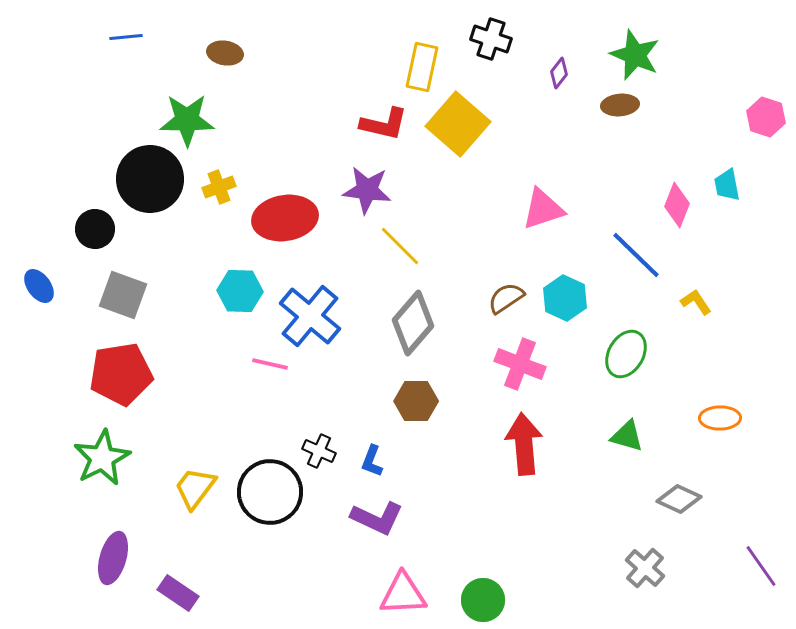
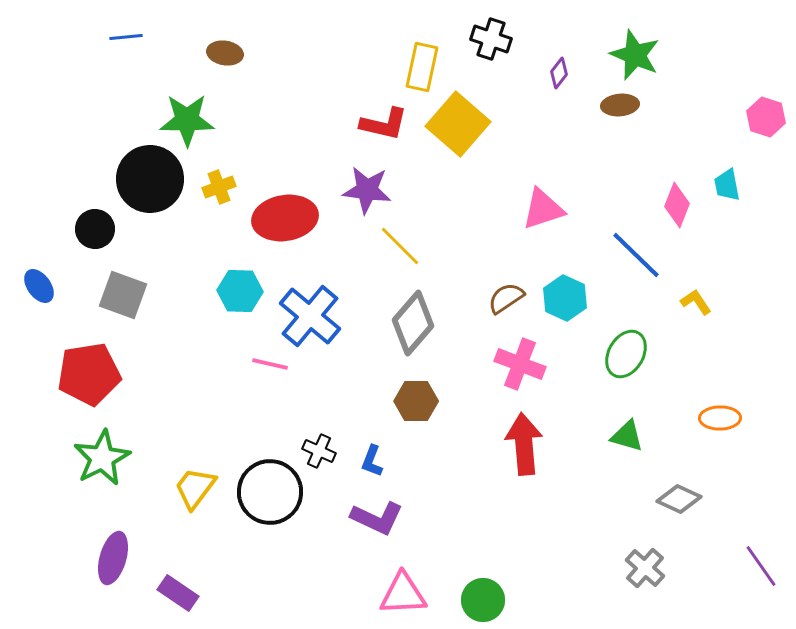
red pentagon at (121, 374): moved 32 px left
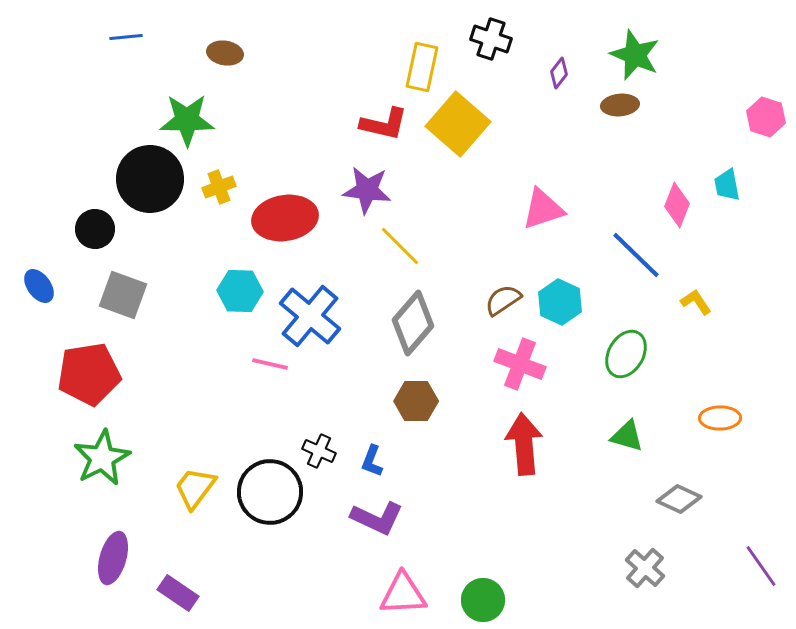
brown semicircle at (506, 298): moved 3 px left, 2 px down
cyan hexagon at (565, 298): moved 5 px left, 4 px down
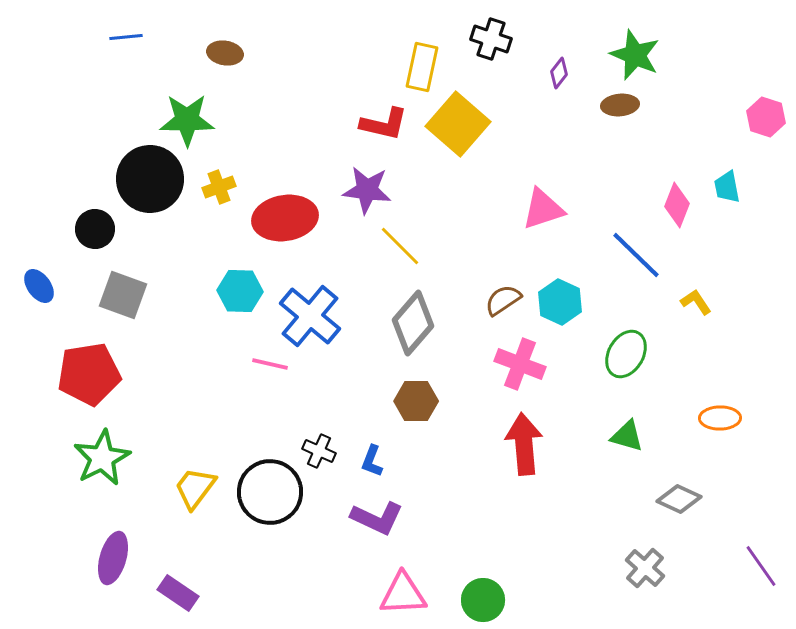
cyan trapezoid at (727, 185): moved 2 px down
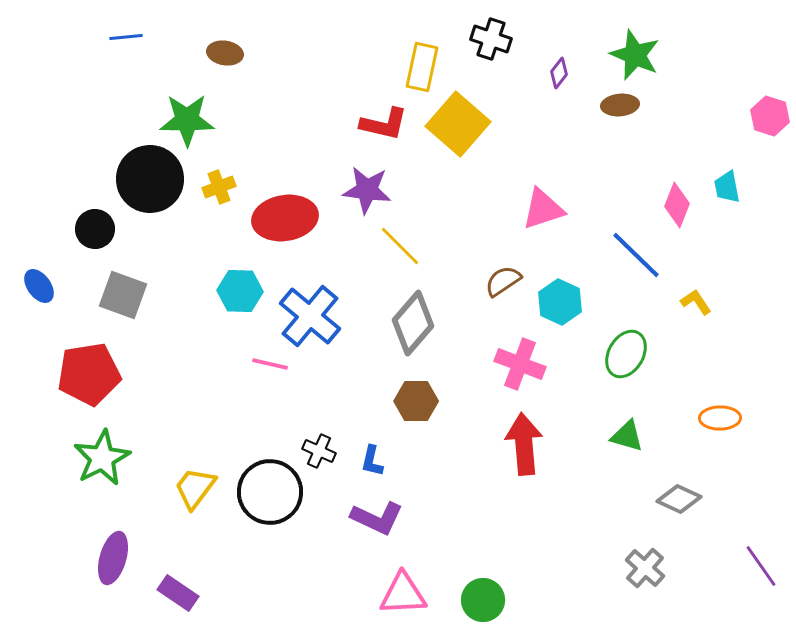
pink hexagon at (766, 117): moved 4 px right, 1 px up
brown semicircle at (503, 300): moved 19 px up
blue L-shape at (372, 461): rotated 8 degrees counterclockwise
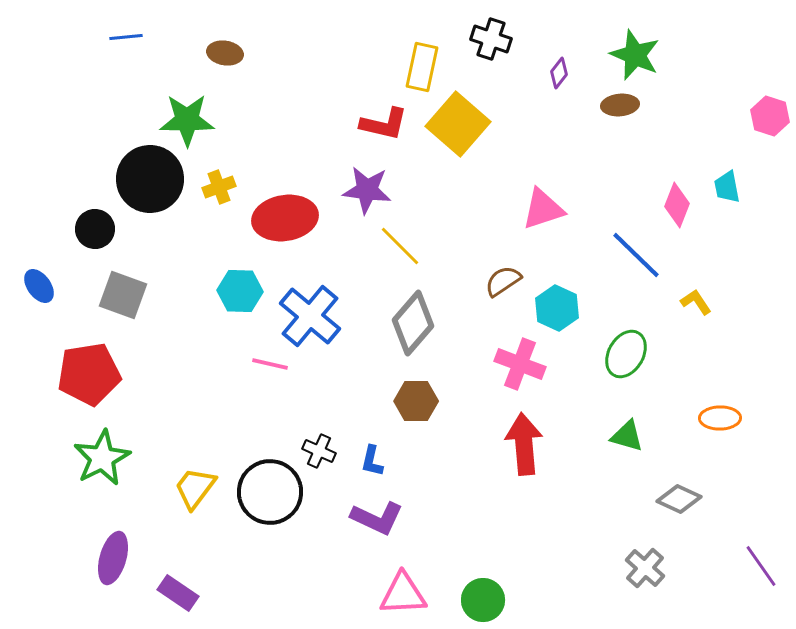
cyan hexagon at (560, 302): moved 3 px left, 6 px down
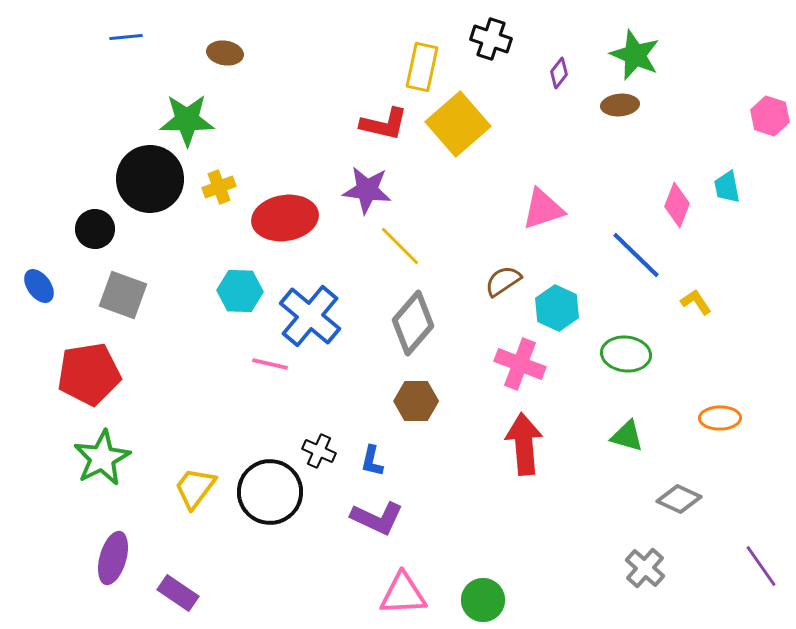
yellow square at (458, 124): rotated 8 degrees clockwise
green ellipse at (626, 354): rotated 66 degrees clockwise
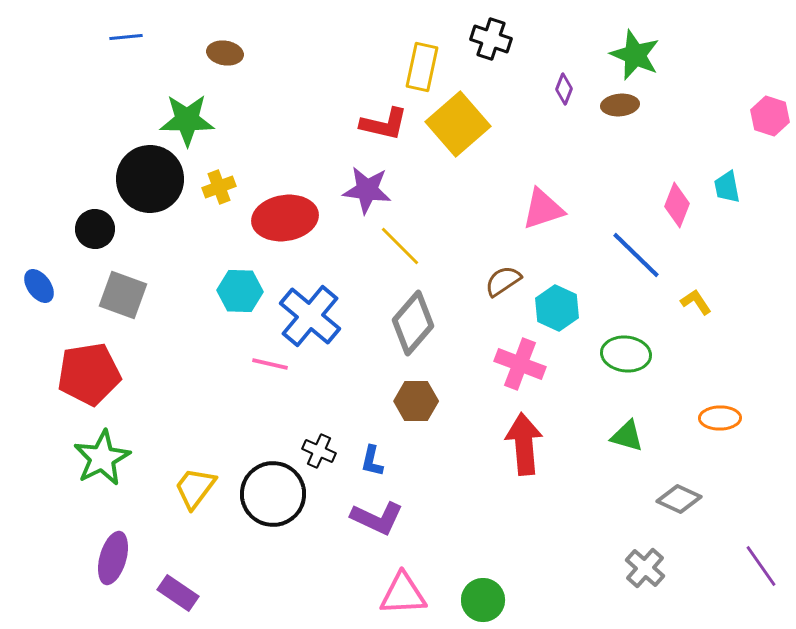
purple diamond at (559, 73): moved 5 px right, 16 px down; rotated 16 degrees counterclockwise
black circle at (270, 492): moved 3 px right, 2 px down
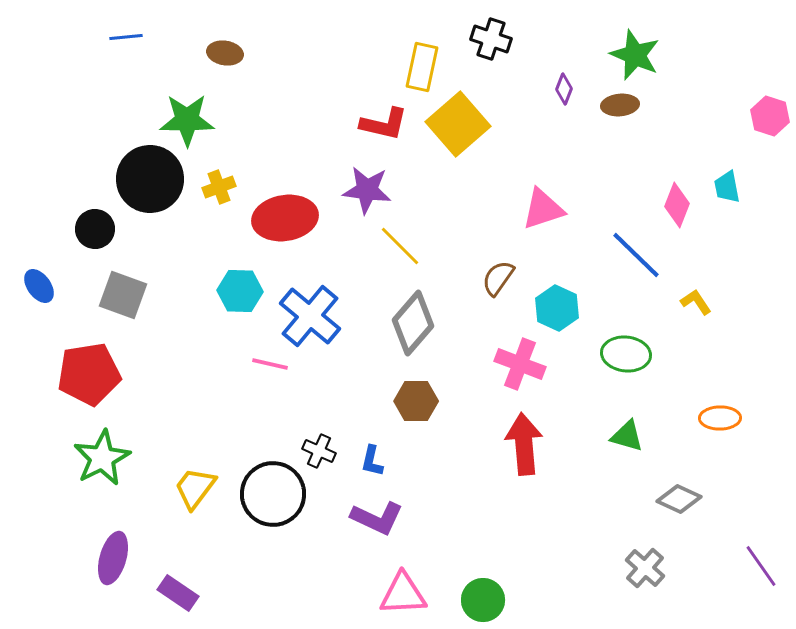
brown semicircle at (503, 281): moved 5 px left, 3 px up; rotated 21 degrees counterclockwise
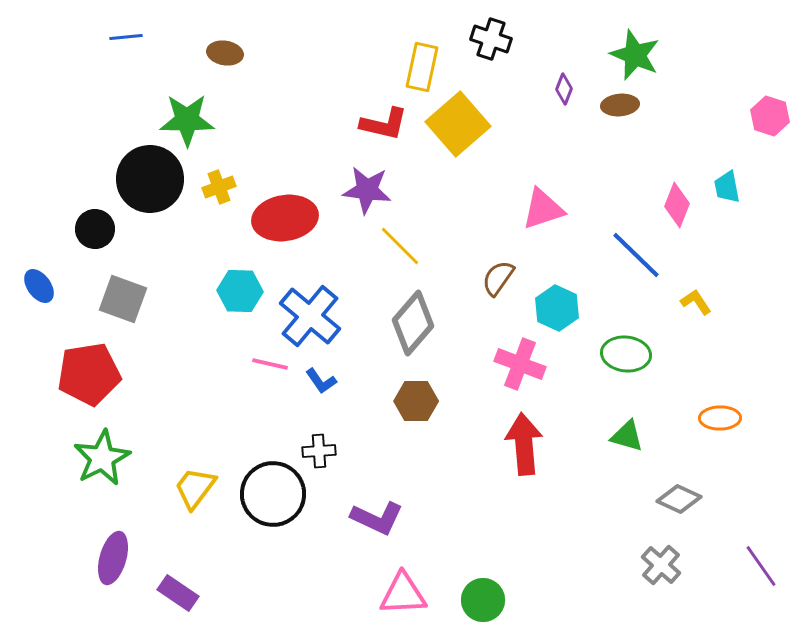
gray square at (123, 295): moved 4 px down
black cross at (319, 451): rotated 28 degrees counterclockwise
blue L-shape at (372, 461): moved 51 px left, 80 px up; rotated 48 degrees counterclockwise
gray cross at (645, 568): moved 16 px right, 3 px up
